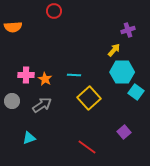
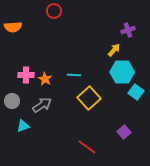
cyan triangle: moved 6 px left, 12 px up
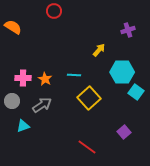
orange semicircle: rotated 144 degrees counterclockwise
yellow arrow: moved 15 px left
pink cross: moved 3 px left, 3 px down
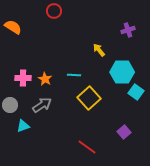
yellow arrow: rotated 80 degrees counterclockwise
gray circle: moved 2 px left, 4 px down
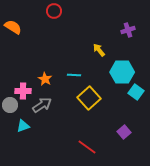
pink cross: moved 13 px down
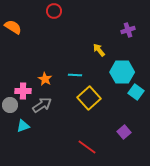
cyan line: moved 1 px right
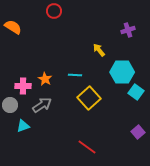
pink cross: moved 5 px up
purple square: moved 14 px right
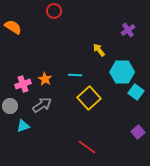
purple cross: rotated 16 degrees counterclockwise
pink cross: moved 2 px up; rotated 21 degrees counterclockwise
gray circle: moved 1 px down
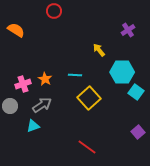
orange semicircle: moved 3 px right, 3 px down
cyan triangle: moved 10 px right
